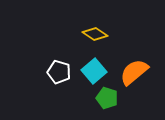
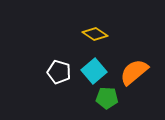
green pentagon: rotated 15 degrees counterclockwise
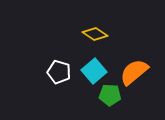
green pentagon: moved 3 px right, 3 px up
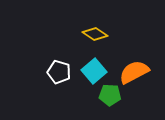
orange semicircle: rotated 12 degrees clockwise
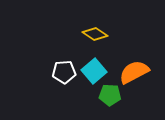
white pentagon: moved 5 px right; rotated 20 degrees counterclockwise
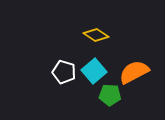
yellow diamond: moved 1 px right, 1 px down
white pentagon: rotated 20 degrees clockwise
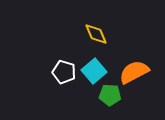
yellow diamond: moved 1 px up; rotated 35 degrees clockwise
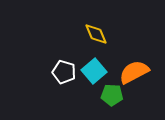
green pentagon: moved 2 px right
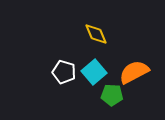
cyan square: moved 1 px down
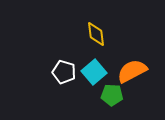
yellow diamond: rotated 15 degrees clockwise
orange semicircle: moved 2 px left, 1 px up
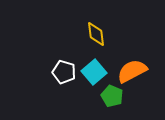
green pentagon: moved 1 px down; rotated 20 degrees clockwise
